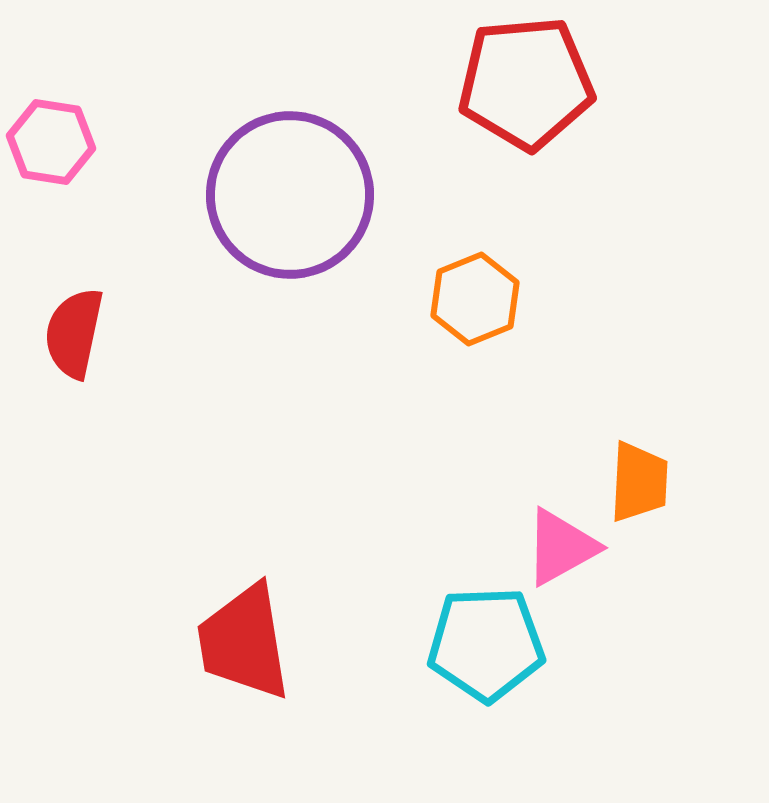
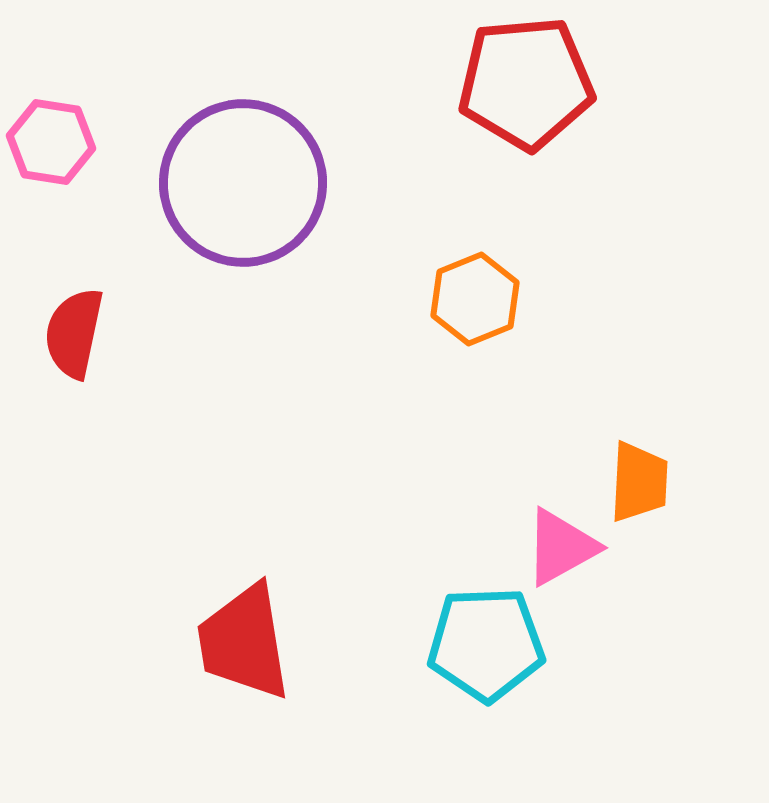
purple circle: moved 47 px left, 12 px up
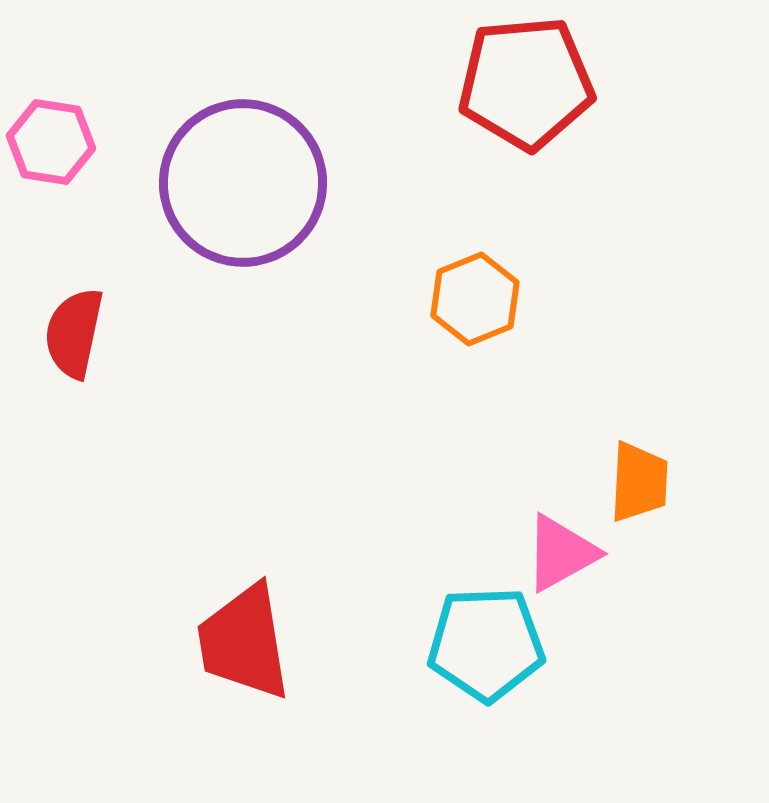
pink triangle: moved 6 px down
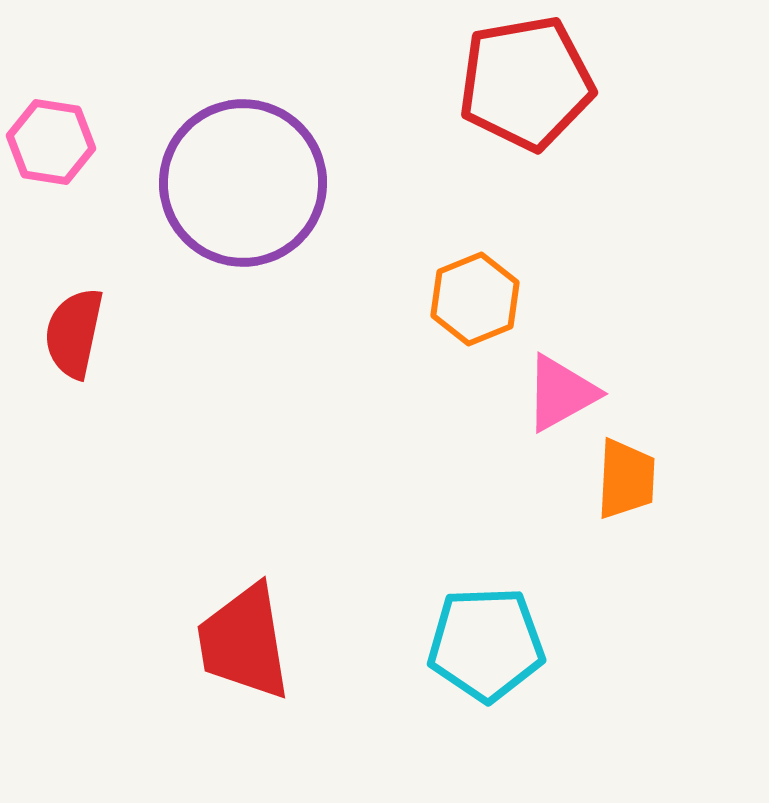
red pentagon: rotated 5 degrees counterclockwise
orange trapezoid: moved 13 px left, 3 px up
pink triangle: moved 160 px up
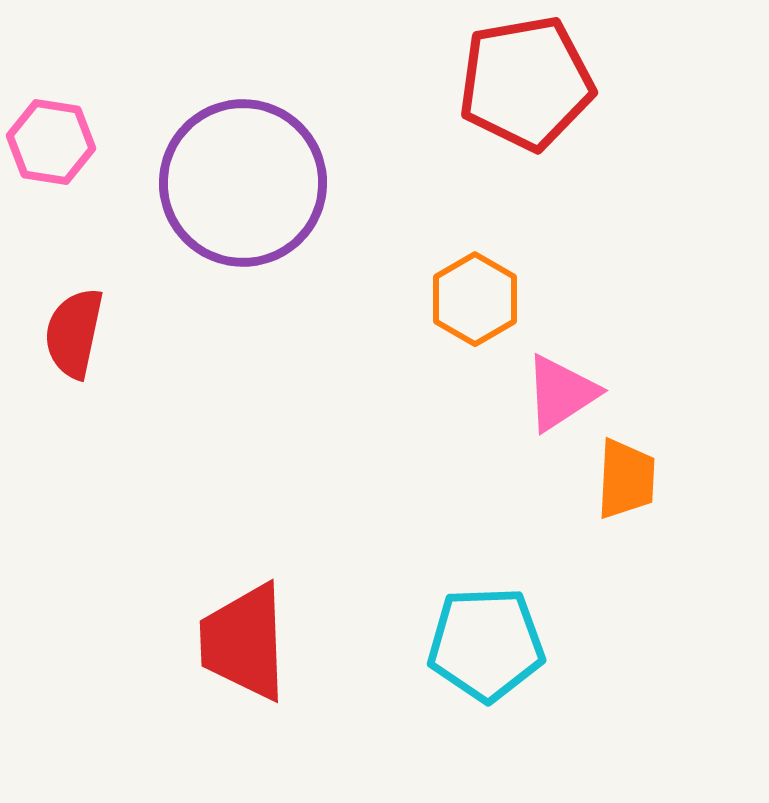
orange hexagon: rotated 8 degrees counterclockwise
pink triangle: rotated 4 degrees counterclockwise
red trapezoid: rotated 7 degrees clockwise
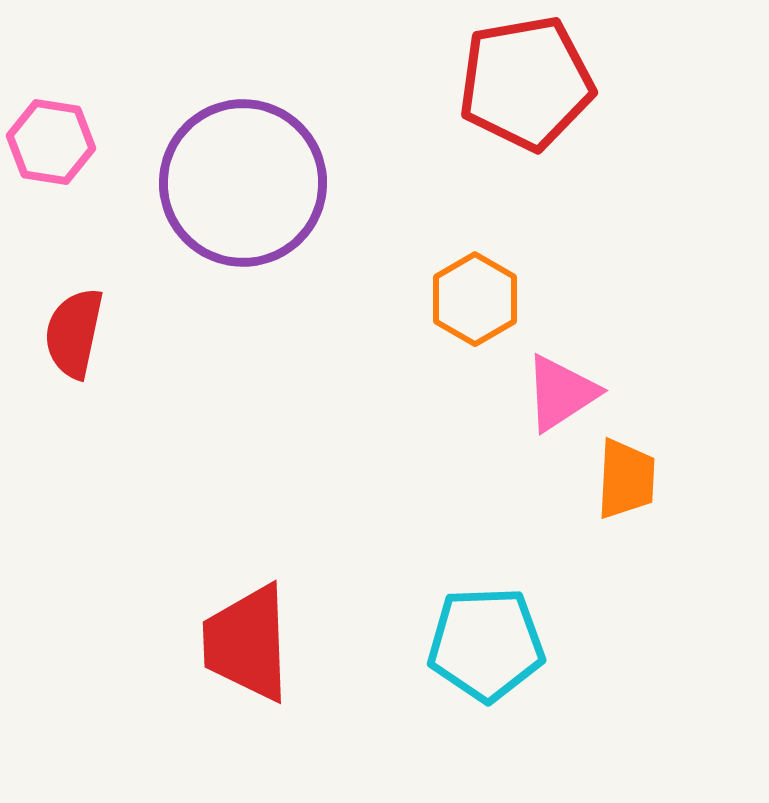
red trapezoid: moved 3 px right, 1 px down
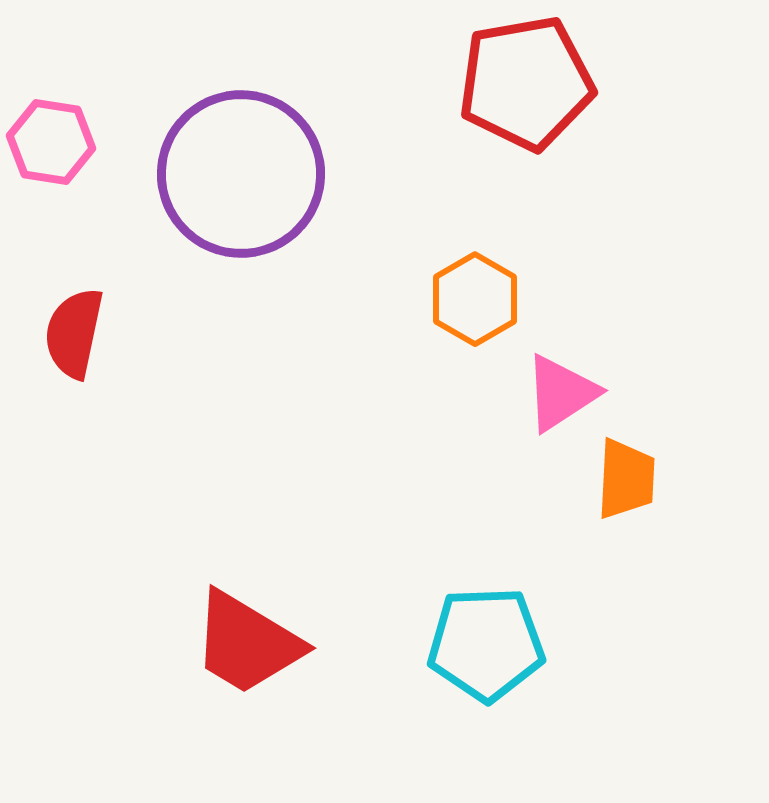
purple circle: moved 2 px left, 9 px up
red trapezoid: rotated 57 degrees counterclockwise
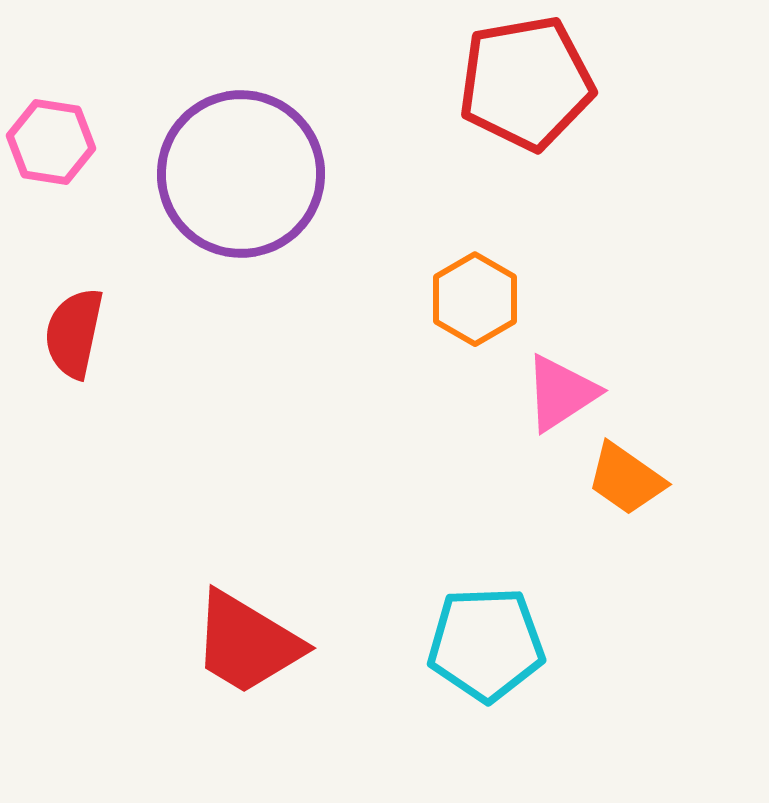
orange trapezoid: rotated 122 degrees clockwise
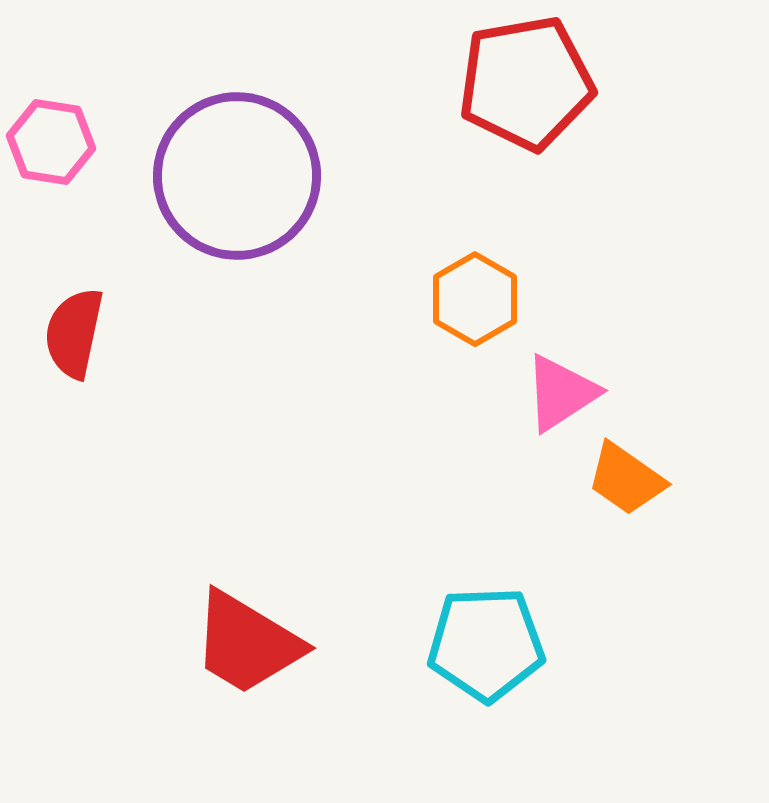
purple circle: moved 4 px left, 2 px down
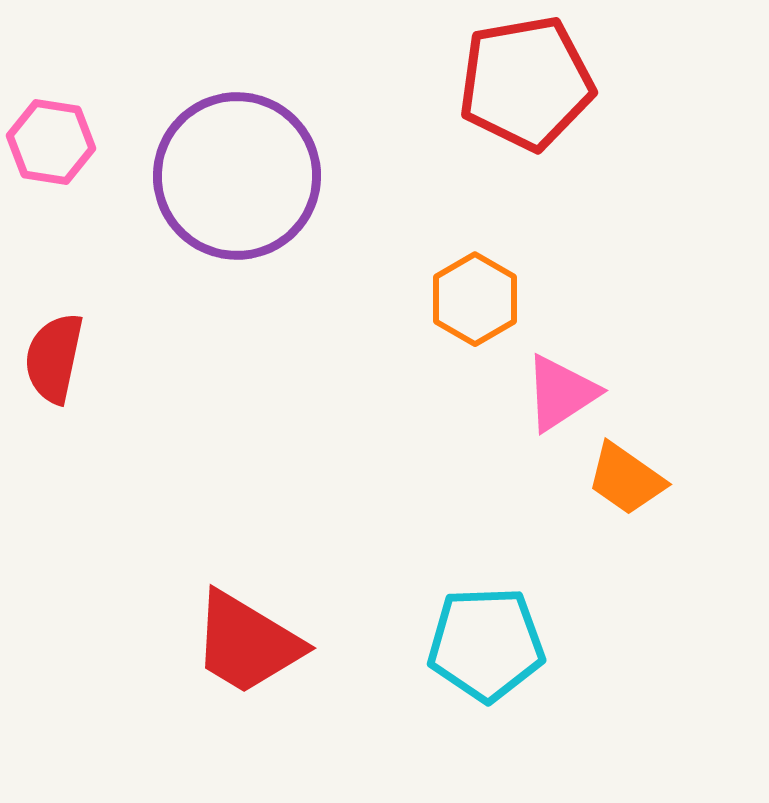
red semicircle: moved 20 px left, 25 px down
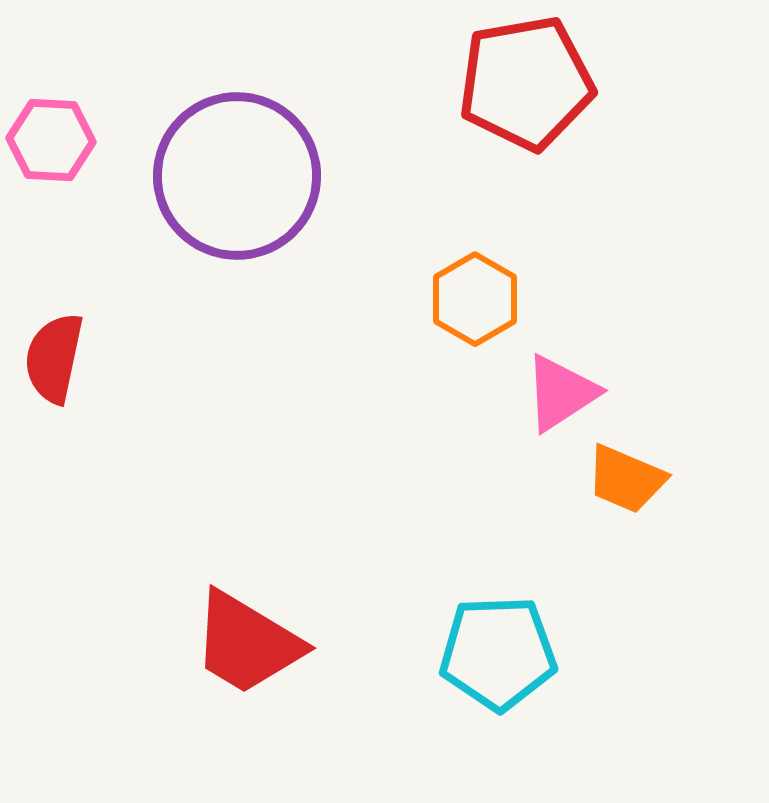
pink hexagon: moved 2 px up; rotated 6 degrees counterclockwise
orange trapezoid: rotated 12 degrees counterclockwise
cyan pentagon: moved 12 px right, 9 px down
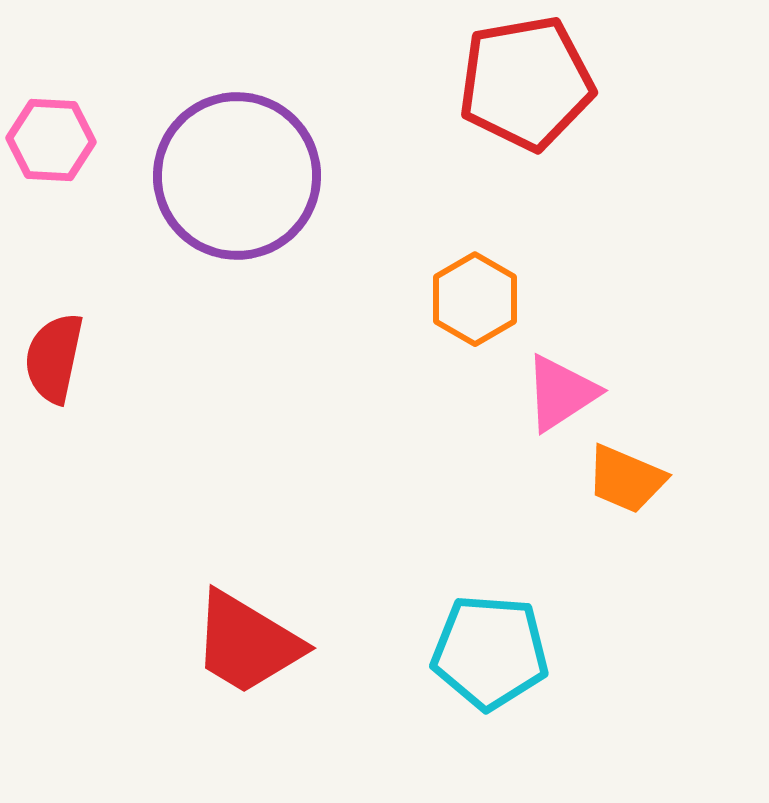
cyan pentagon: moved 8 px left, 1 px up; rotated 6 degrees clockwise
